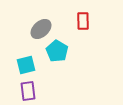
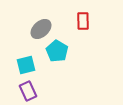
purple rectangle: rotated 18 degrees counterclockwise
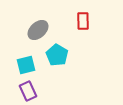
gray ellipse: moved 3 px left, 1 px down
cyan pentagon: moved 4 px down
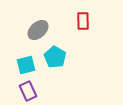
cyan pentagon: moved 2 px left, 2 px down
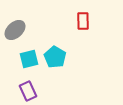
gray ellipse: moved 23 px left
cyan square: moved 3 px right, 6 px up
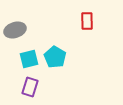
red rectangle: moved 4 px right
gray ellipse: rotated 25 degrees clockwise
purple rectangle: moved 2 px right, 4 px up; rotated 42 degrees clockwise
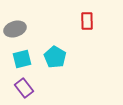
gray ellipse: moved 1 px up
cyan square: moved 7 px left
purple rectangle: moved 6 px left, 1 px down; rotated 54 degrees counterclockwise
